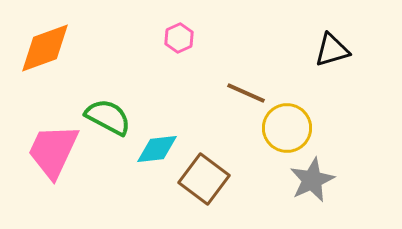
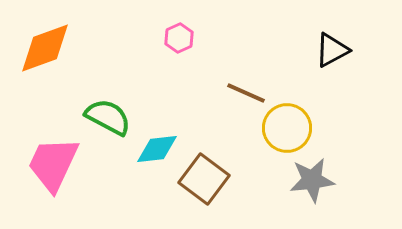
black triangle: rotated 12 degrees counterclockwise
pink trapezoid: moved 13 px down
gray star: rotated 18 degrees clockwise
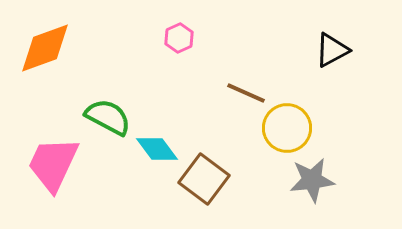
cyan diamond: rotated 60 degrees clockwise
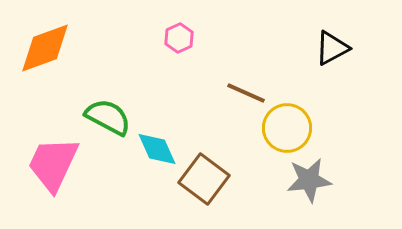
black triangle: moved 2 px up
cyan diamond: rotated 12 degrees clockwise
gray star: moved 3 px left
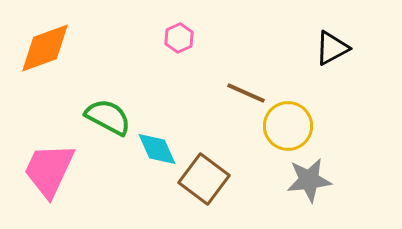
yellow circle: moved 1 px right, 2 px up
pink trapezoid: moved 4 px left, 6 px down
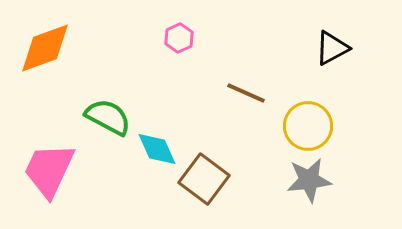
yellow circle: moved 20 px right
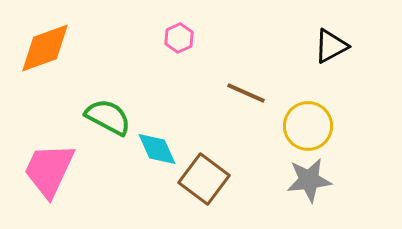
black triangle: moved 1 px left, 2 px up
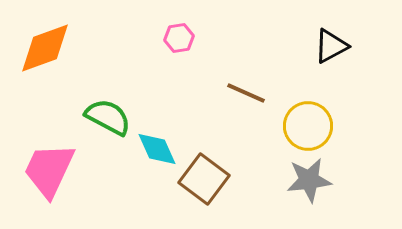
pink hexagon: rotated 16 degrees clockwise
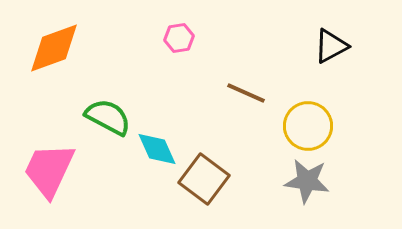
orange diamond: moved 9 px right
gray star: moved 2 px left, 1 px down; rotated 15 degrees clockwise
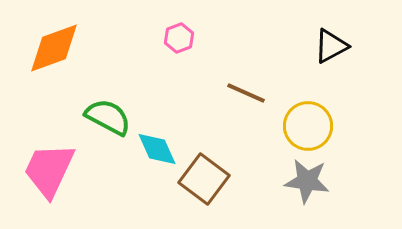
pink hexagon: rotated 12 degrees counterclockwise
